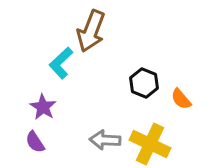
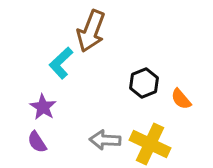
black hexagon: rotated 16 degrees clockwise
purple semicircle: moved 2 px right
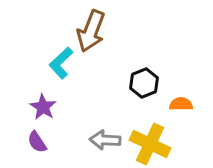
orange semicircle: moved 5 px down; rotated 130 degrees clockwise
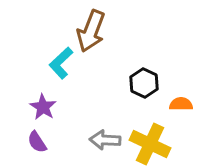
black hexagon: rotated 12 degrees counterclockwise
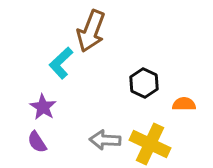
orange semicircle: moved 3 px right
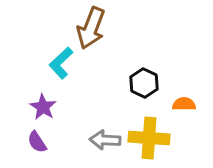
brown arrow: moved 3 px up
yellow cross: moved 1 px left, 6 px up; rotated 21 degrees counterclockwise
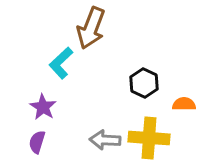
purple semicircle: rotated 50 degrees clockwise
